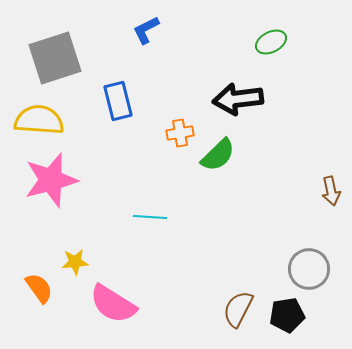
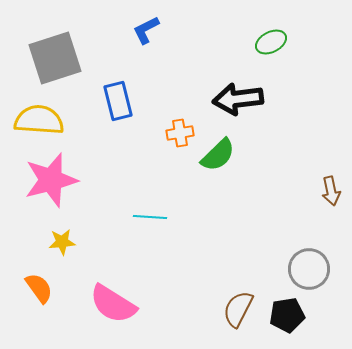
yellow star: moved 13 px left, 20 px up
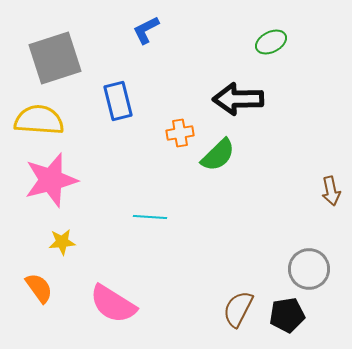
black arrow: rotated 6 degrees clockwise
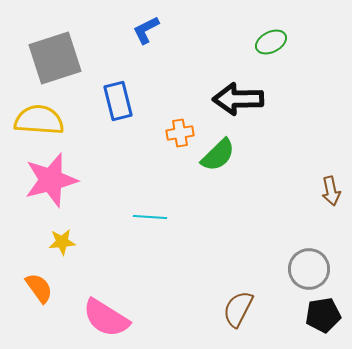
pink semicircle: moved 7 px left, 14 px down
black pentagon: moved 36 px right
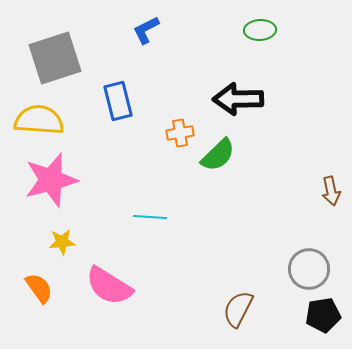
green ellipse: moved 11 px left, 12 px up; rotated 24 degrees clockwise
pink semicircle: moved 3 px right, 32 px up
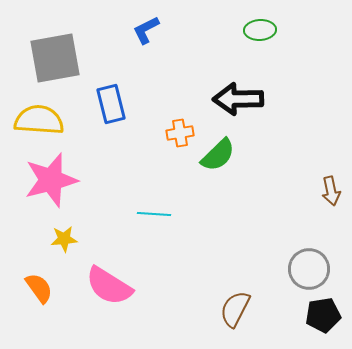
gray square: rotated 8 degrees clockwise
blue rectangle: moved 7 px left, 3 px down
cyan line: moved 4 px right, 3 px up
yellow star: moved 2 px right, 3 px up
brown semicircle: moved 3 px left
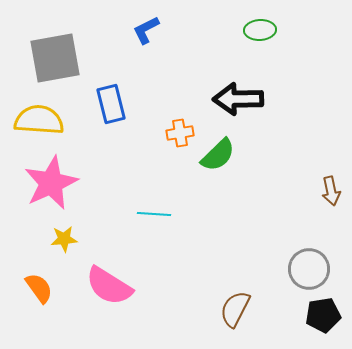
pink star: moved 3 px down; rotated 10 degrees counterclockwise
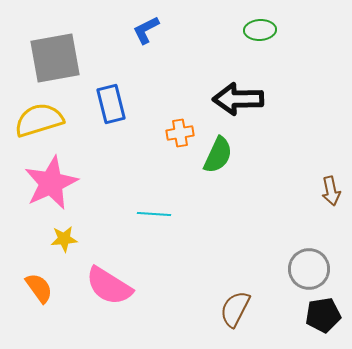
yellow semicircle: rotated 21 degrees counterclockwise
green semicircle: rotated 21 degrees counterclockwise
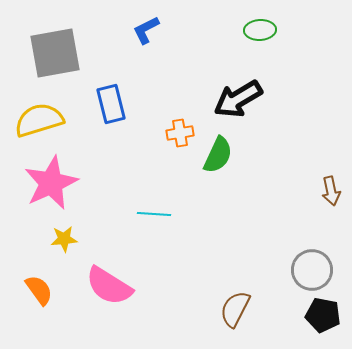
gray square: moved 5 px up
black arrow: rotated 30 degrees counterclockwise
gray circle: moved 3 px right, 1 px down
orange semicircle: moved 2 px down
black pentagon: rotated 20 degrees clockwise
